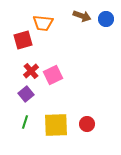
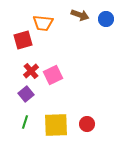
brown arrow: moved 2 px left, 1 px up
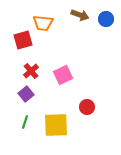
pink square: moved 10 px right
red circle: moved 17 px up
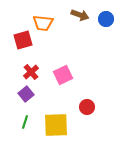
red cross: moved 1 px down
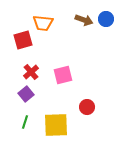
brown arrow: moved 4 px right, 5 px down
pink square: rotated 12 degrees clockwise
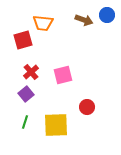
blue circle: moved 1 px right, 4 px up
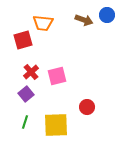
pink square: moved 6 px left, 1 px down
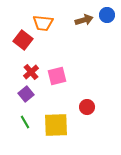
brown arrow: rotated 36 degrees counterclockwise
red square: rotated 36 degrees counterclockwise
green line: rotated 48 degrees counterclockwise
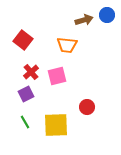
orange trapezoid: moved 24 px right, 22 px down
purple square: rotated 14 degrees clockwise
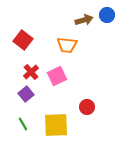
pink square: rotated 12 degrees counterclockwise
purple square: rotated 14 degrees counterclockwise
green line: moved 2 px left, 2 px down
